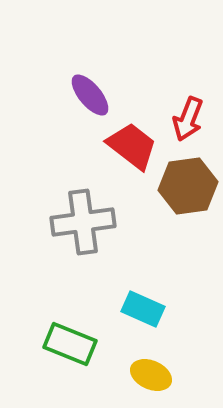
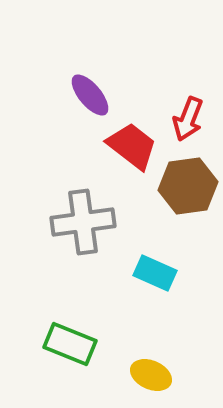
cyan rectangle: moved 12 px right, 36 px up
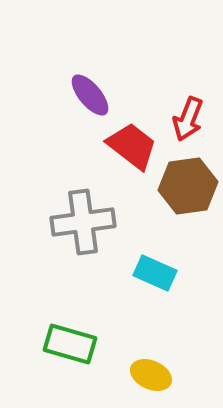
green rectangle: rotated 6 degrees counterclockwise
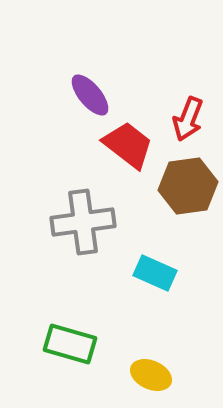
red trapezoid: moved 4 px left, 1 px up
